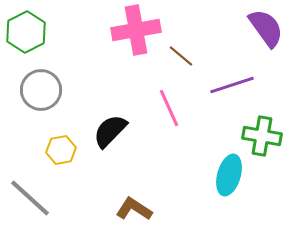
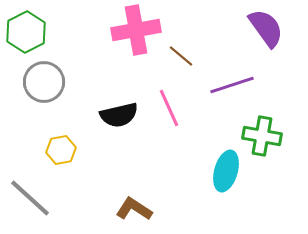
gray circle: moved 3 px right, 8 px up
black semicircle: moved 9 px right, 16 px up; rotated 147 degrees counterclockwise
cyan ellipse: moved 3 px left, 4 px up
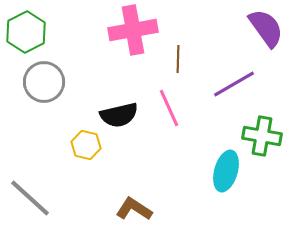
pink cross: moved 3 px left
brown line: moved 3 px left, 3 px down; rotated 52 degrees clockwise
purple line: moved 2 px right, 1 px up; rotated 12 degrees counterclockwise
yellow hexagon: moved 25 px right, 5 px up; rotated 24 degrees clockwise
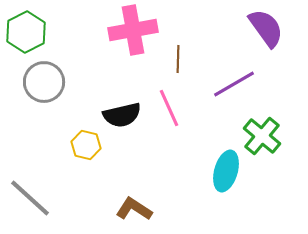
black semicircle: moved 3 px right
green cross: rotated 30 degrees clockwise
